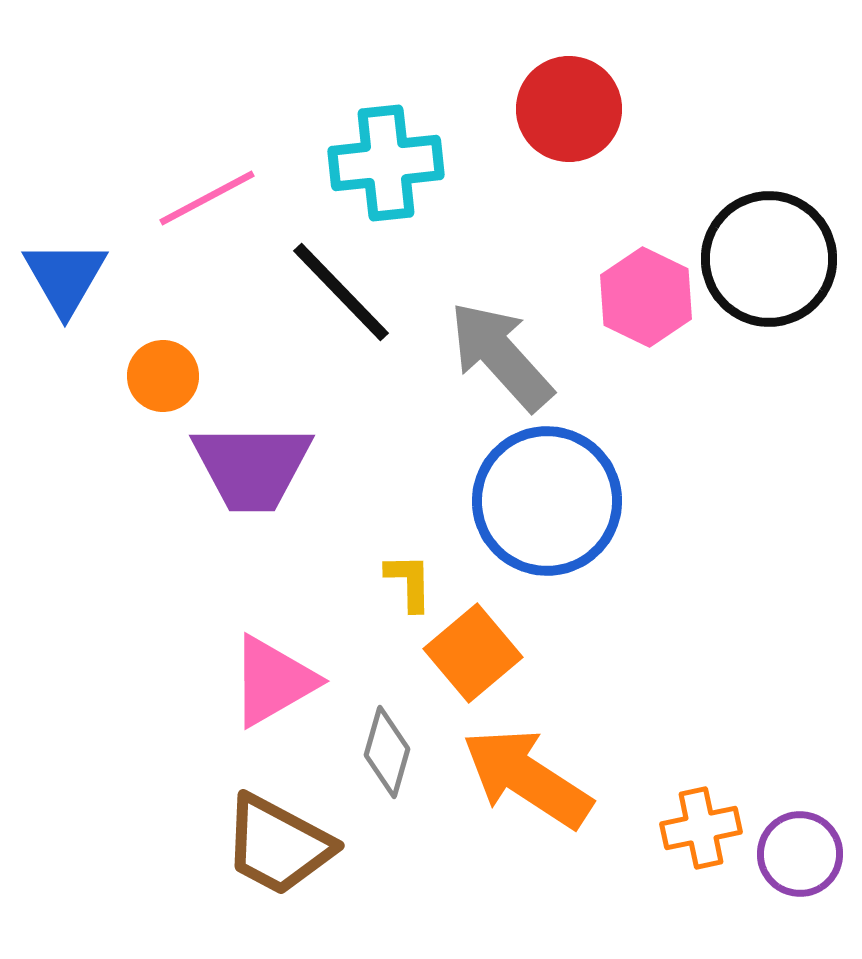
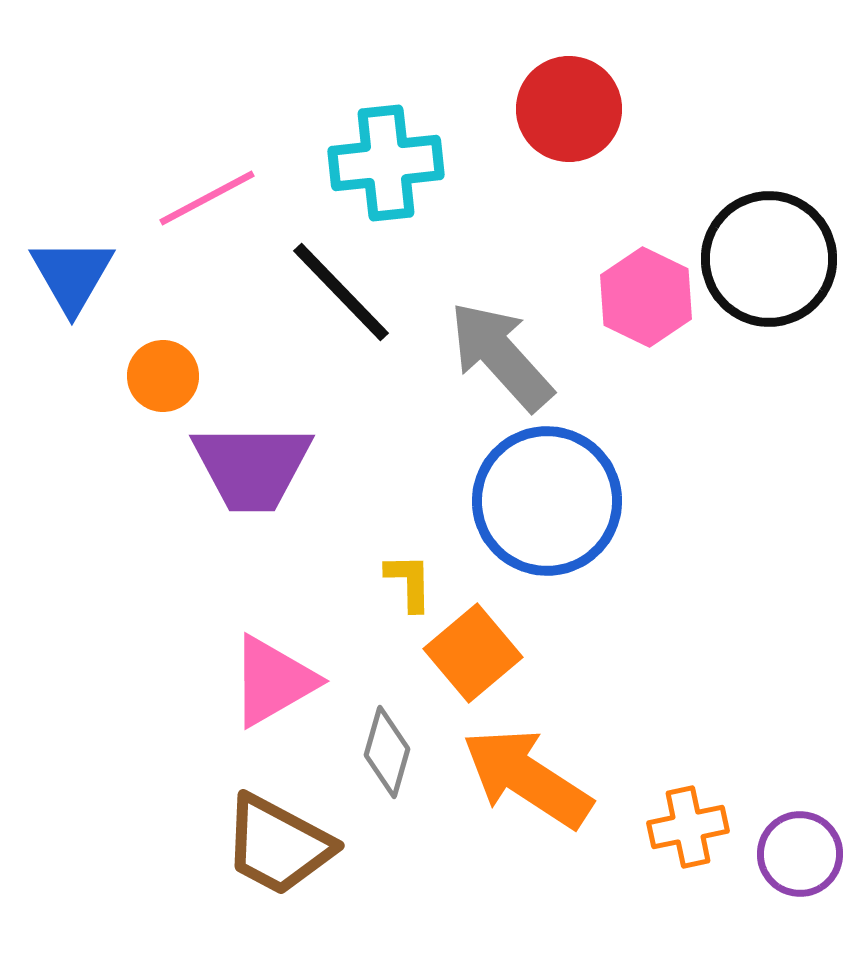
blue triangle: moved 7 px right, 2 px up
orange cross: moved 13 px left, 1 px up
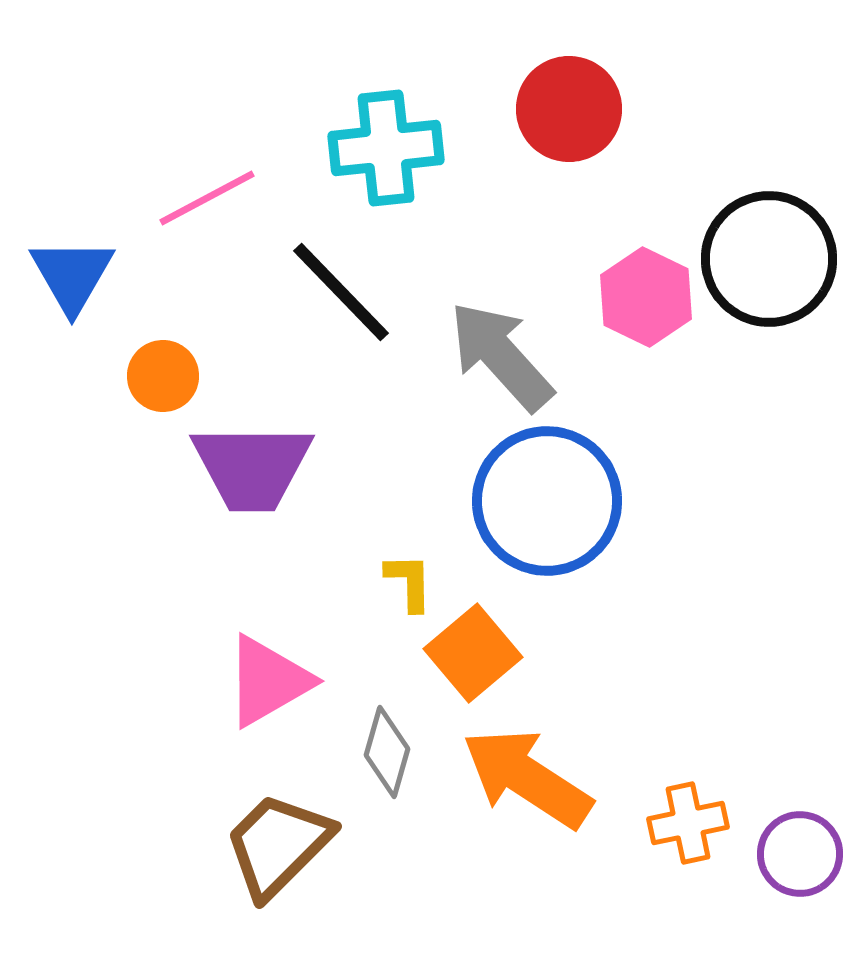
cyan cross: moved 15 px up
pink triangle: moved 5 px left
orange cross: moved 4 px up
brown trapezoid: rotated 107 degrees clockwise
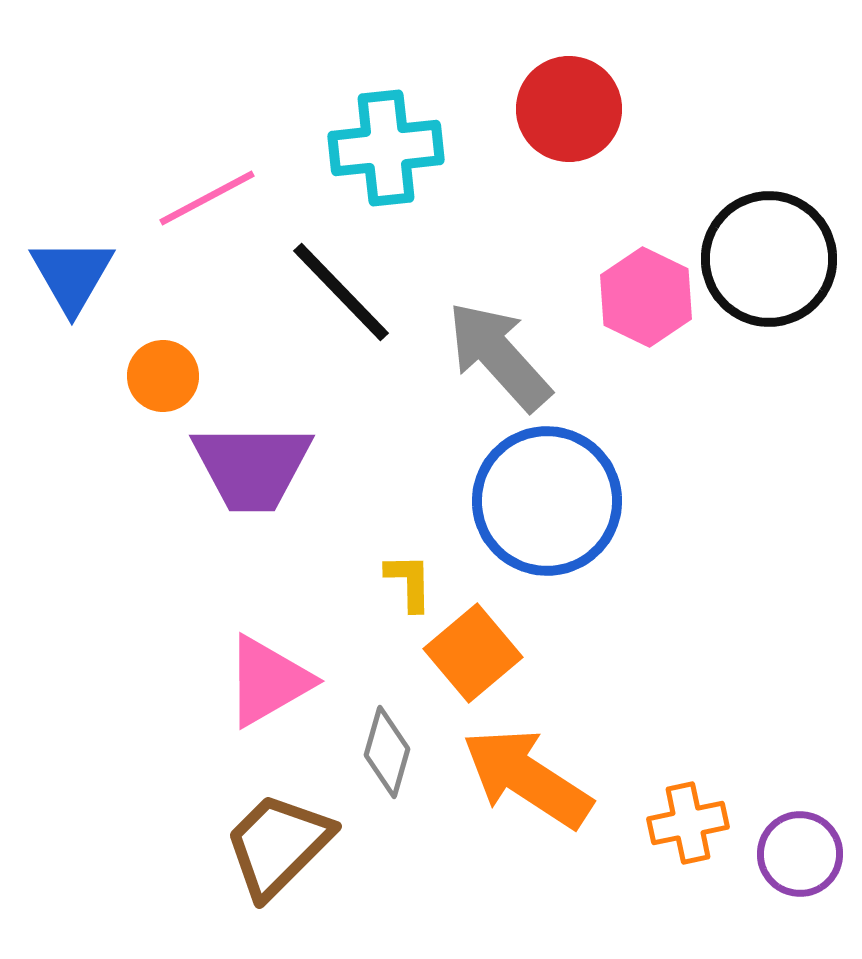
gray arrow: moved 2 px left
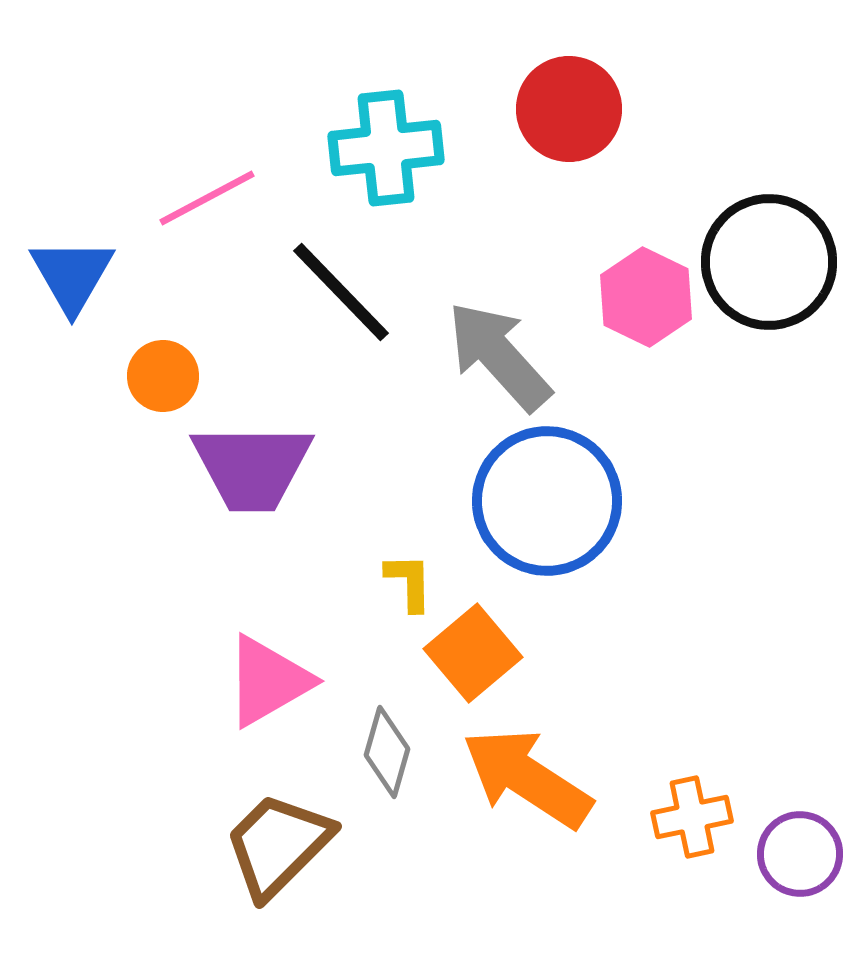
black circle: moved 3 px down
orange cross: moved 4 px right, 6 px up
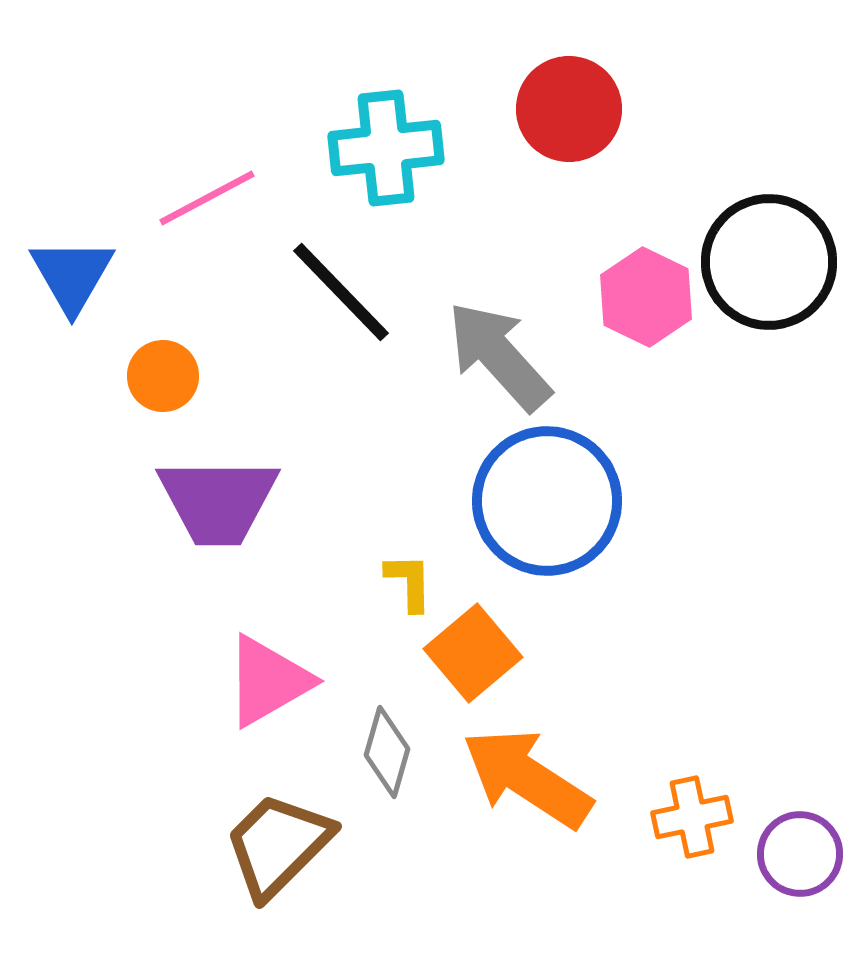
purple trapezoid: moved 34 px left, 34 px down
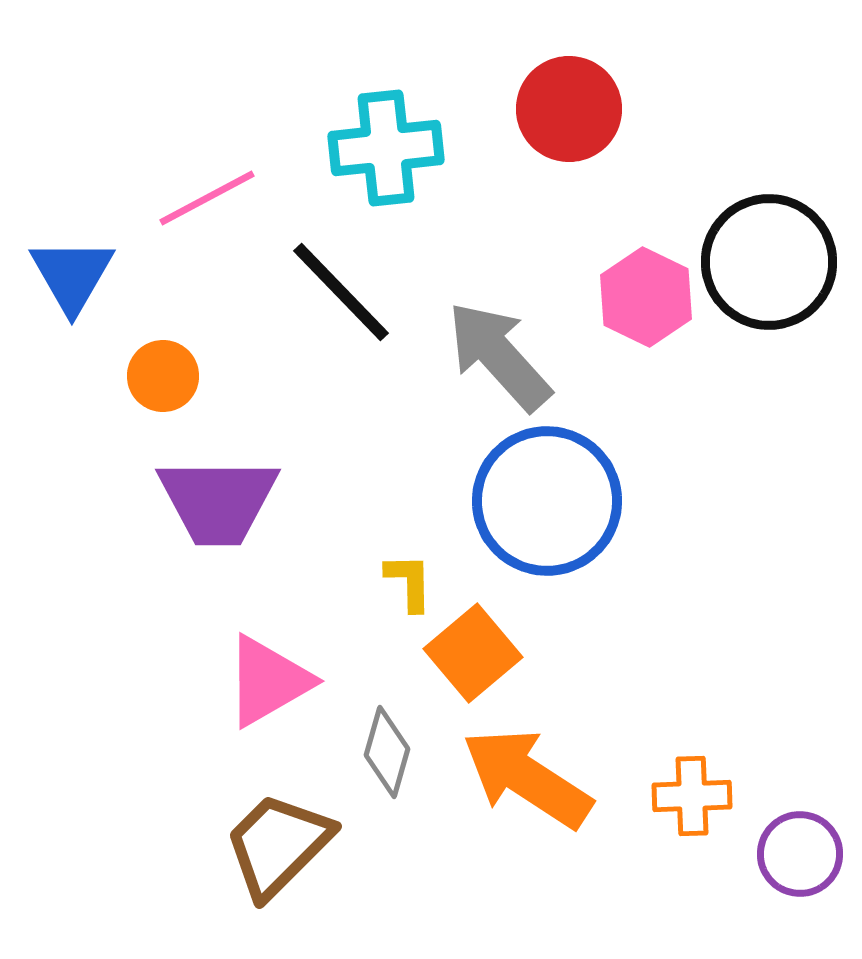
orange cross: moved 21 px up; rotated 10 degrees clockwise
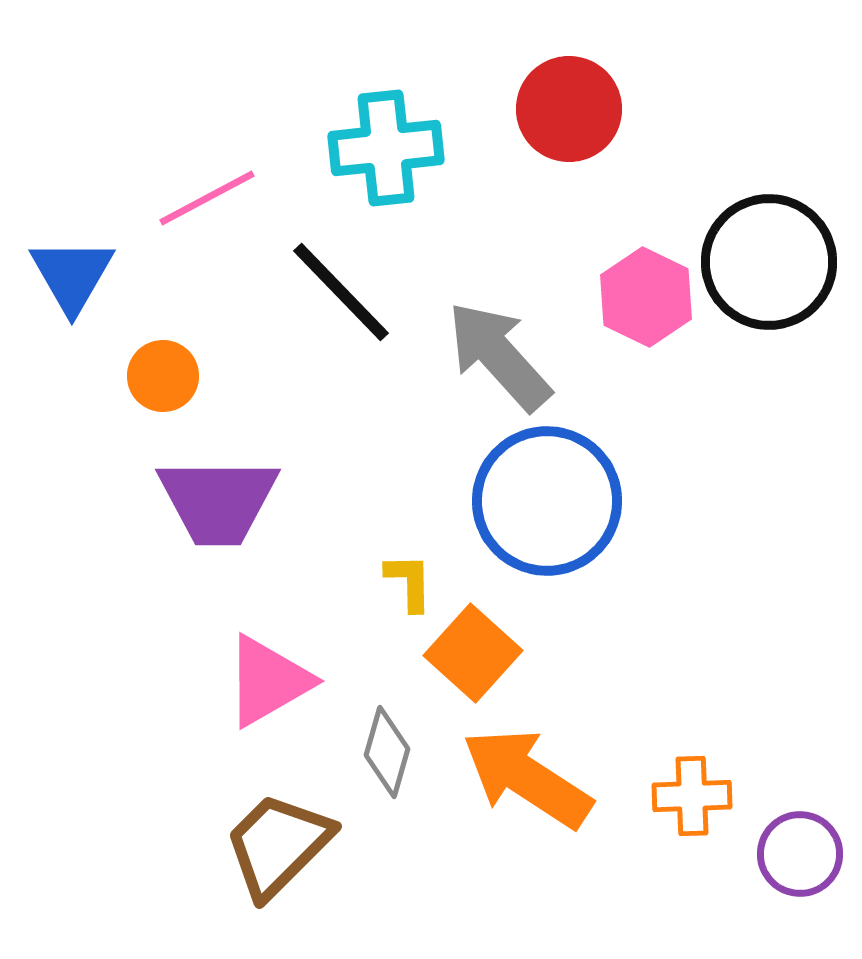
orange square: rotated 8 degrees counterclockwise
